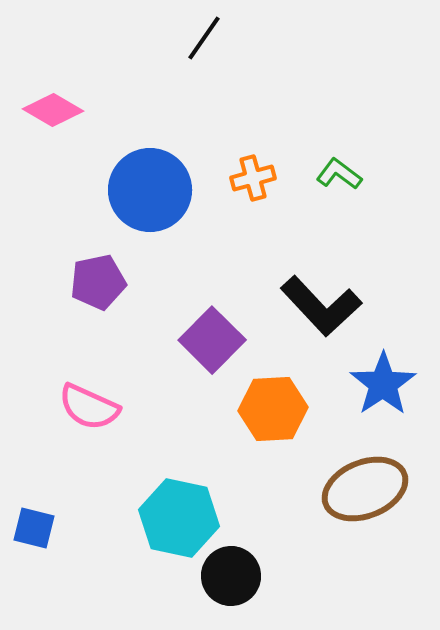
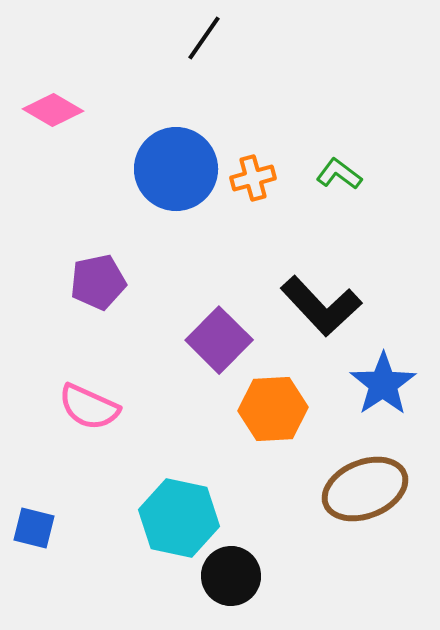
blue circle: moved 26 px right, 21 px up
purple square: moved 7 px right
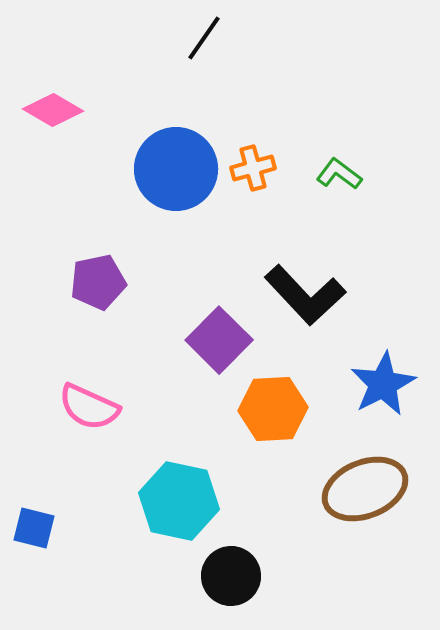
orange cross: moved 10 px up
black L-shape: moved 16 px left, 11 px up
blue star: rotated 6 degrees clockwise
cyan hexagon: moved 17 px up
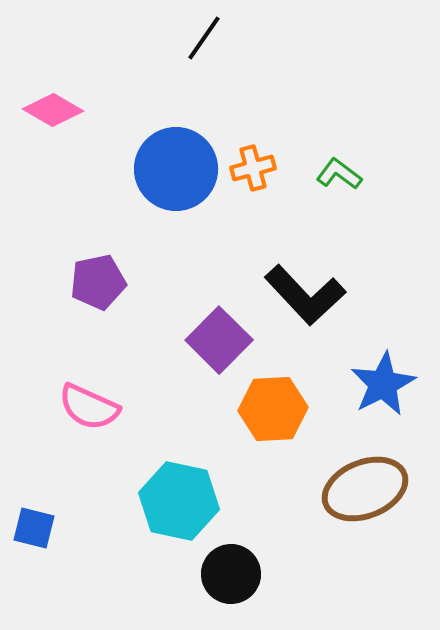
black circle: moved 2 px up
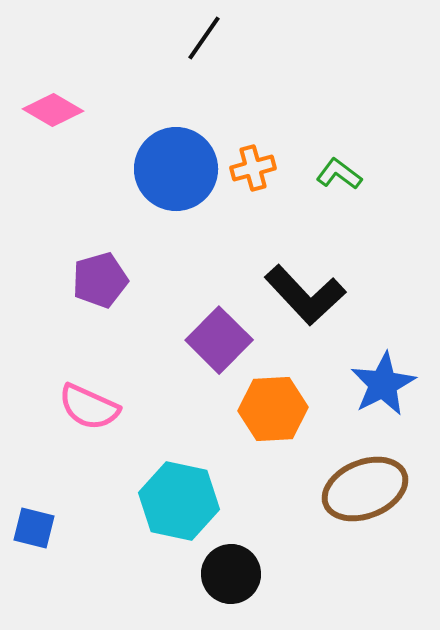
purple pentagon: moved 2 px right, 2 px up; rotated 4 degrees counterclockwise
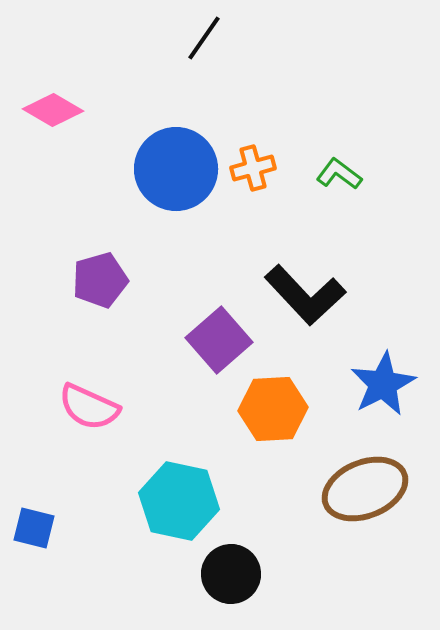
purple square: rotated 4 degrees clockwise
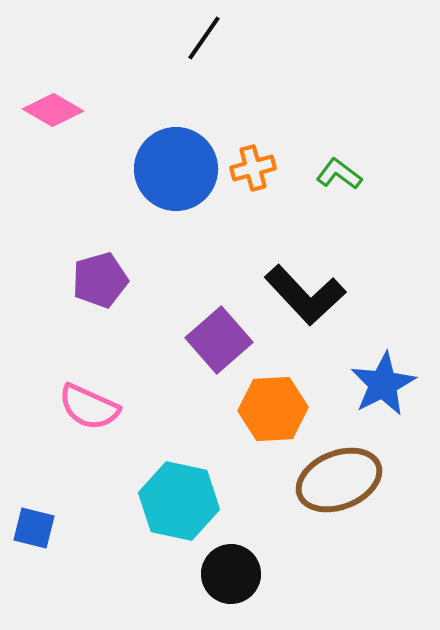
brown ellipse: moved 26 px left, 9 px up
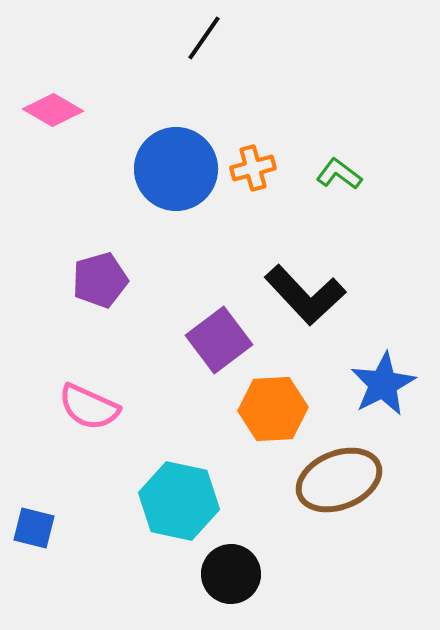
purple square: rotated 4 degrees clockwise
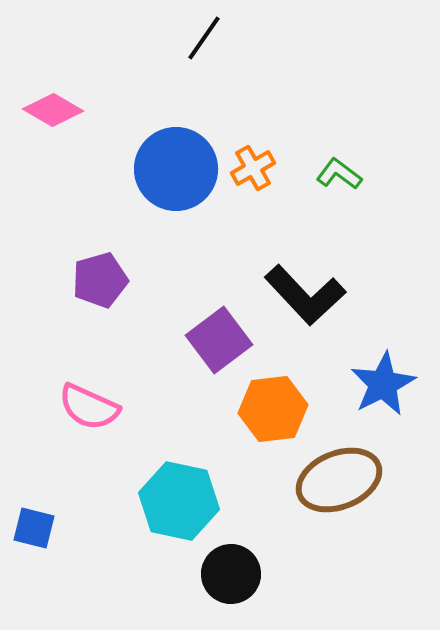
orange cross: rotated 15 degrees counterclockwise
orange hexagon: rotated 4 degrees counterclockwise
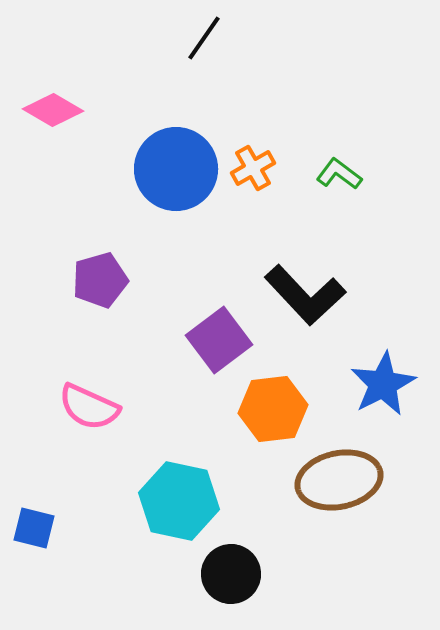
brown ellipse: rotated 10 degrees clockwise
